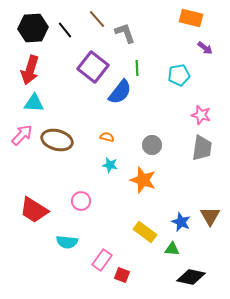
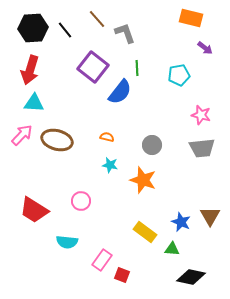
gray trapezoid: rotated 76 degrees clockwise
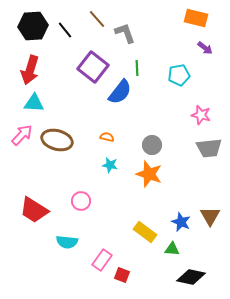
orange rectangle: moved 5 px right
black hexagon: moved 2 px up
gray trapezoid: moved 7 px right
orange star: moved 6 px right, 6 px up
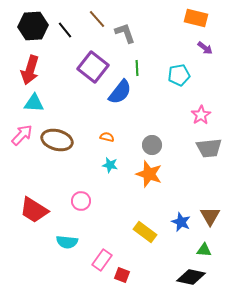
pink star: rotated 24 degrees clockwise
green triangle: moved 32 px right, 1 px down
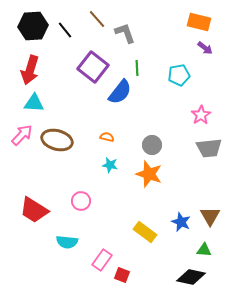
orange rectangle: moved 3 px right, 4 px down
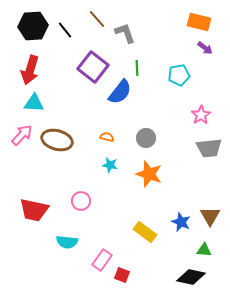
gray circle: moved 6 px left, 7 px up
red trapezoid: rotated 20 degrees counterclockwise
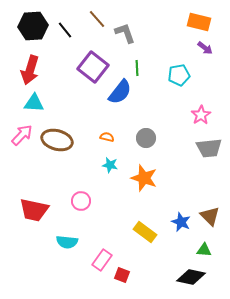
orange star: moved 5 px left, 4 px down
brown triangle: rotated 15 degrees counterclockwise
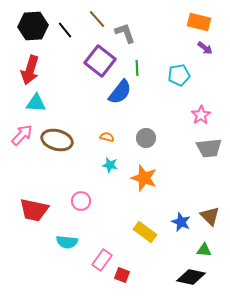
purple square: moved 7 px right, 6 px up
cyan triangle: moved 2 px right
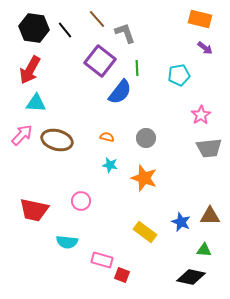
orange rectangle: moved 1 px right, 3 px up
black hexagon: moved 1 px right, 2 px down; rotated 12 degrees clockwise
red arrow: rotated 12 degrees clockwise
brown triangle: rotated 45 degrees counterclockwise
pink rectangle: rotated 70 degrees clockwise
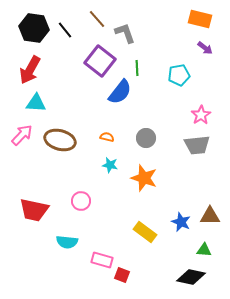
brown ellipse: moved 3 px right
gray trapezoid: moved 12 px left, 3 px up
